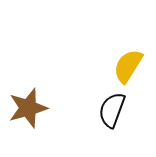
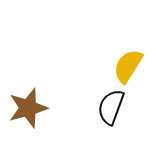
black semicircle: moved 1 px left, 3 px up
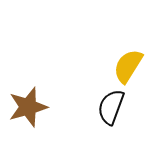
brown star: moved 1 px up
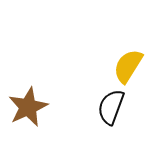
brown star: rotated 9 degrees counterclockwise
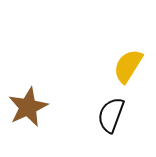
black semicircle: moved 8 px down
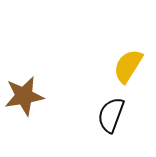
brown star: moved 4 px left, 11 px up; rotated 15 degrees clockwise
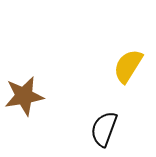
black semicircle: moved 7 px left, 14 px down
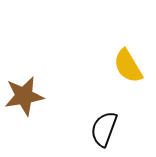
yellow semicircle: rotated 63 degrees counterclockwise
